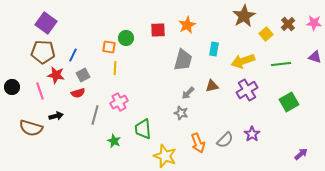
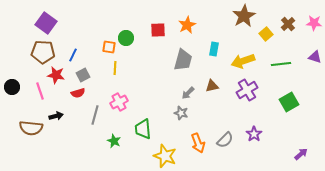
brown semicircle: rotated 10 degrees counterclockwise
purple star: moved 2 px right
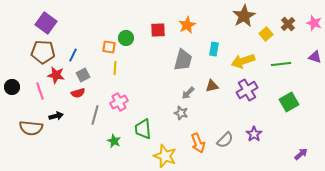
pink star: rotated 14 degrees clockwise
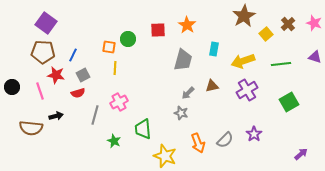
orange star: rotated 12 degrees counterclockwise
green circle: moved 2 px right, 1 px down
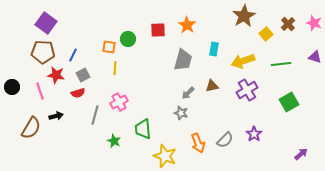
brown semicircle: rotated 65 degrees counterclockwise
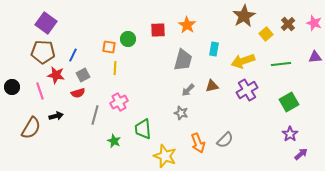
purple triangle: rotated 24 degrees counterclockwise
gray arrow: moved 3 px up
purple star: moved 36 px right
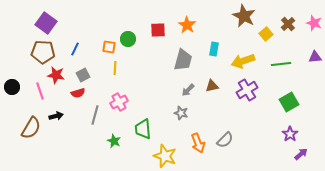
brown star: rotated 15 degrees counterclockwise
blue line: moved 2 px right, 6 px up
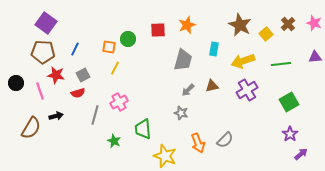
brown star: moved 4 px left, 9 px down
orange star: rotated 18 degrees clockwise
yellow line: rotated 24 degrees clockwise
black circle: moved 4 px right, 4 px up
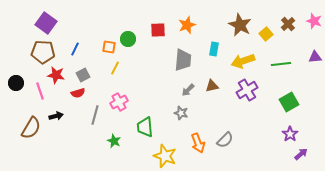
pink star: moved 2 px up
gray trapezoid: rotated 10 degrees counterclockwise
green trapezoid: moved 2 px right, 2 px up
